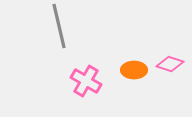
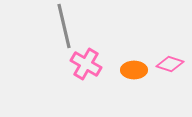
gray line: moved 5 px right
pink cross: moved 17 px up
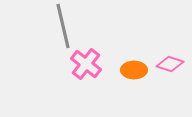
gray line: moved 1 px left
pink cross: rotated 8 degrees clockwise
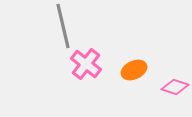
pink diamond: moved 5 px right, 23 px down
orange ellipse: rotated 25 degrees counterclockwise
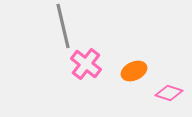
orange ellipse: moved 1 px down
pink diamond: moved 6 px left, 6 px down
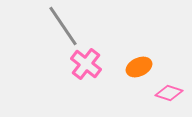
gray line: rotated 21 degrees counterclockwise
orange ellipse: moved 5 px right, 4 px up
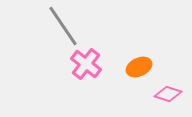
pink diamond: moved 1 px left, 1 px down
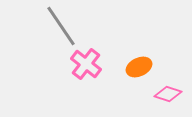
gray line: moved 2 px left
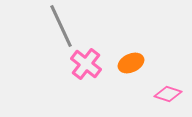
gray line: rotated 9 degrees clockwise
orange ellipse: moved 8 px left, 4 px up
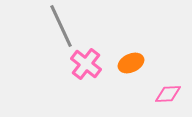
pink diamond: rotated 20 degrees counterclockwise
